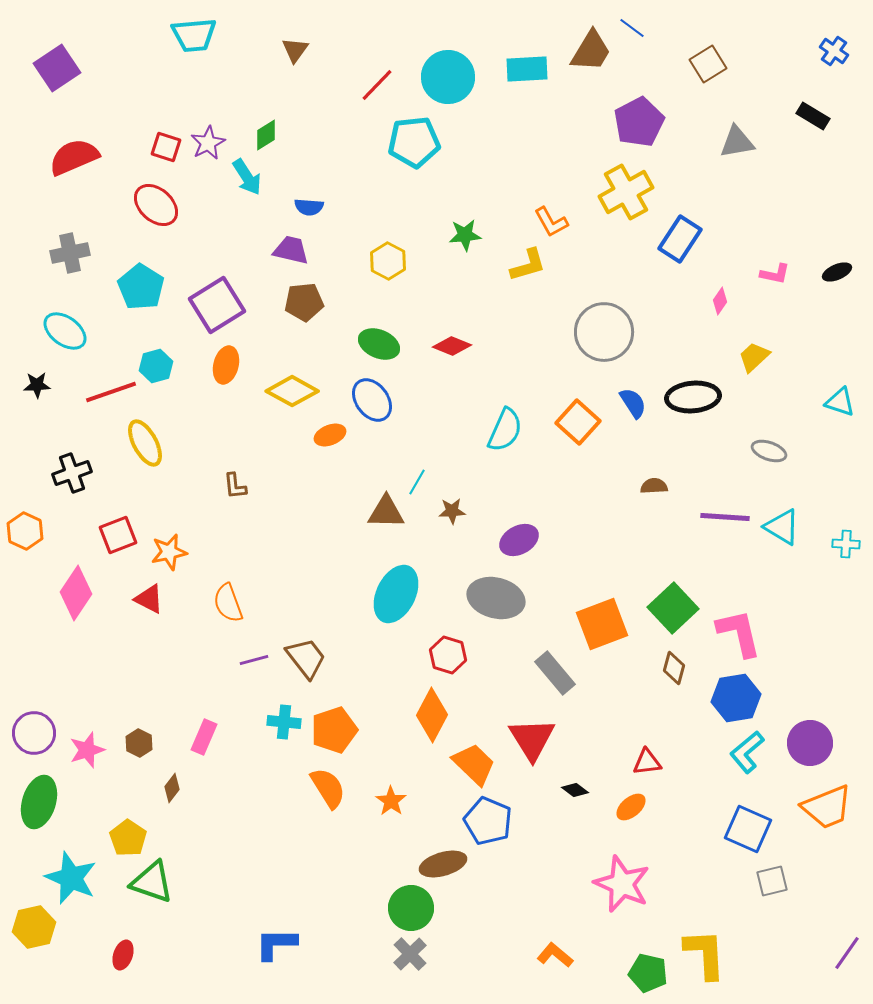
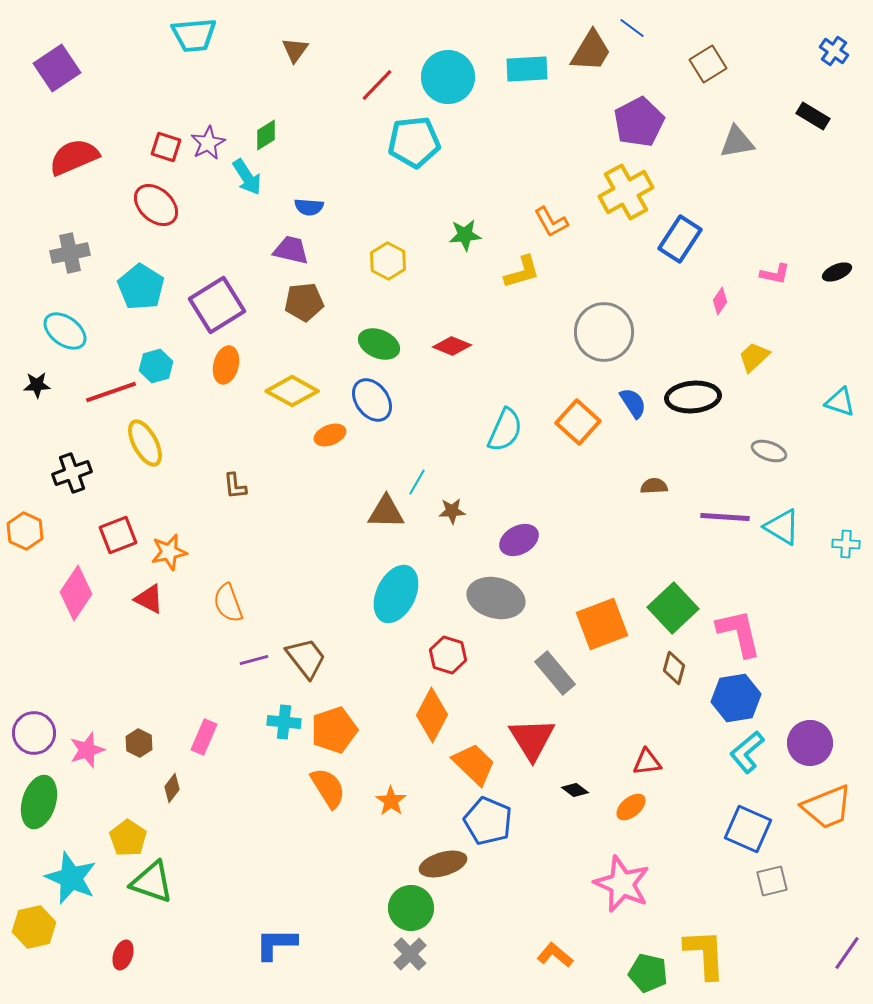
yellow L-shape at (528, 265): moved 6 px left, 7 px down
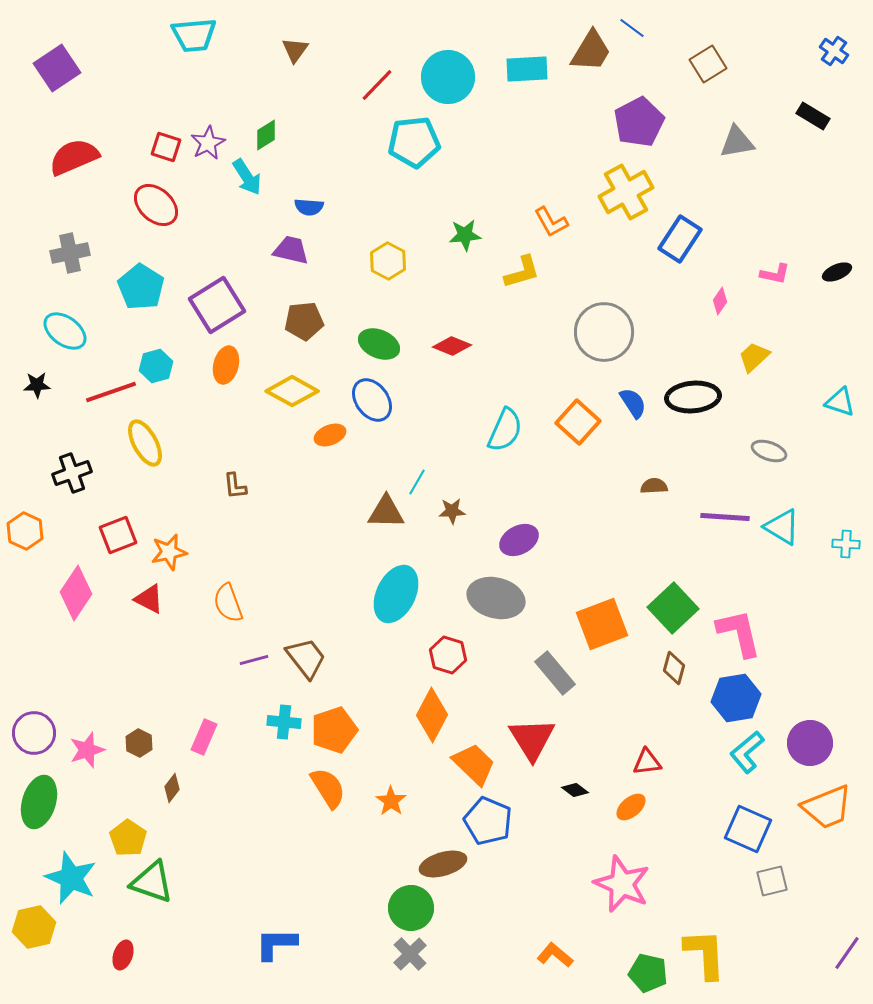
brown pentagon at (304, 302): moved 19 px down
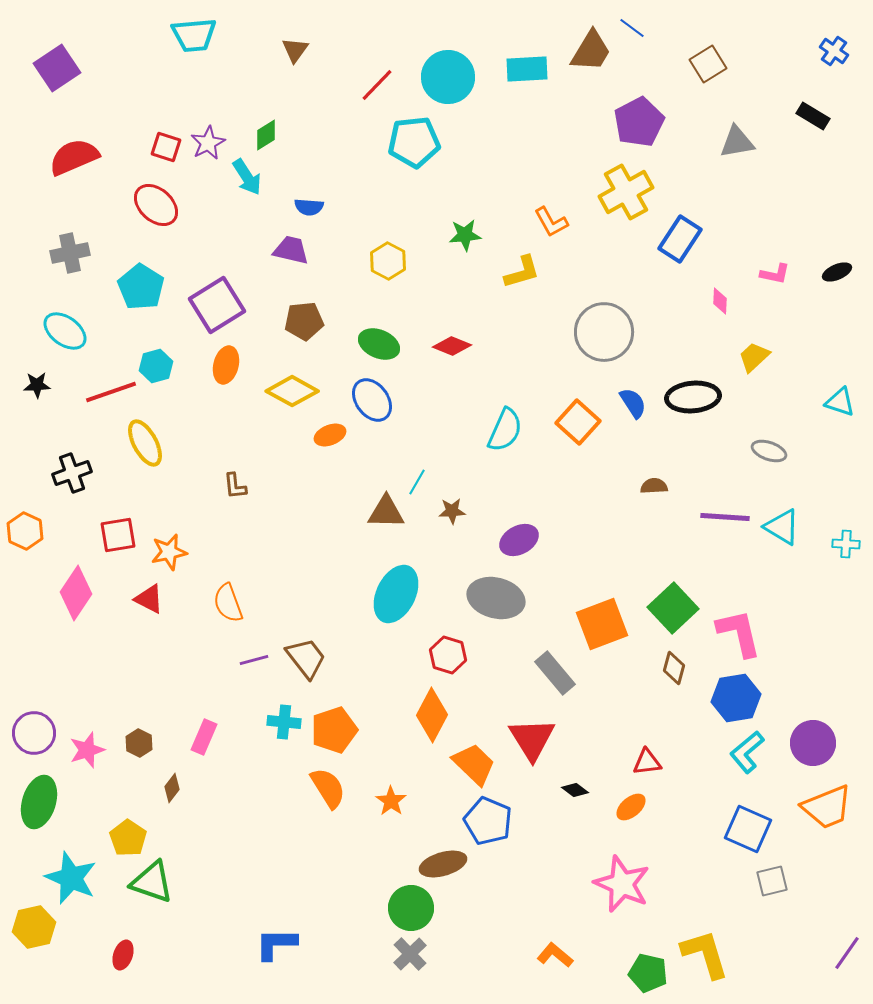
pink diamond at (720, 301): rotated 32 degrees counterclockwise
red square at (118, 535): rotated 12 degrees clockwise
purple circle at (810, 743): moved 3 px right
yellow L-shape at (705, 954): rotated 14 degrees counterclockwise
